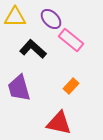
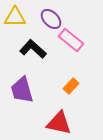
purple trapezoid: moved 3 px right, 2 px down
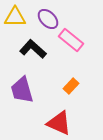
purple ellipse: moved 3 px left
red triangle: rotated 12 degrees clockwise
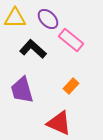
yellow triangle: moved 1 px down
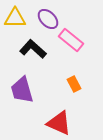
orange rectangle: moved 3 px right, 2 px up; rotated 70 degrees counterclockwise
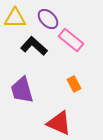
black L-shape: moved 1 px right, 3 px up
